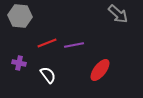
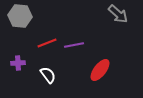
purple cross: moved 1 px left; rotated 16 degrees counterclockwise
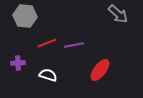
gray hexagon: moved 5 px right
white semicircle: rotated 36 degrees counterclockwise
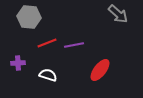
gray hexagon: moved 4 px right, 1 px down
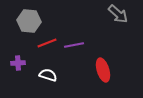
gray hexagon: moved 4 px down
red ellipse: moved 3 px right; rotated 55 degrees counterclockwise
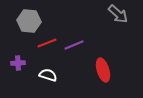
purple line: rotated 12 degrees counterclockwise
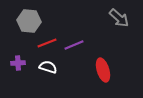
gray arrow: moved 1 px right, 4 px down
white semicircle: moved 8 px up
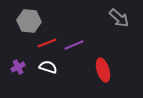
purple cross: moved 4 px down; rotated 24 degrees counterclockwise
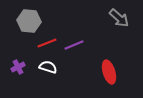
red ellipse: moved 6 px right, 2 px down
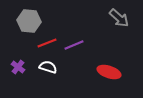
purple cross: rotated 24 degrees counterclockwise
red ellipse: rotated 55 degrees counterclockwise
